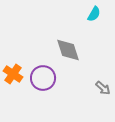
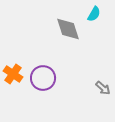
gray diamond: moved 21 px up
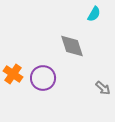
gray diamond: moved 4 px right, 17 px down
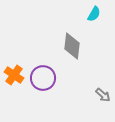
gray diamond: rotated 24 degrees clockwise
orange cross: moved 1 px right, 1 px down
gray arrow: moved 7 px down
